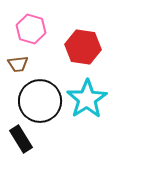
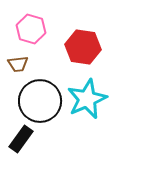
cyan star: rotated 9 degrees clockwise
black rectangle: rotated 68 degrees clockwise
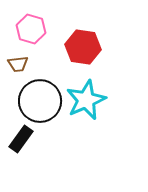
cyan star: moved 1 px left, 1 px down
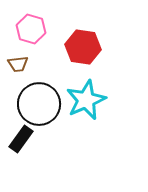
black circle: moved 1 px left, 3 px down
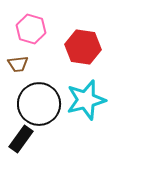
cyan star: rotated 9 degrees clockwise
